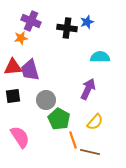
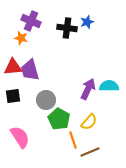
orange star: rotated 24 degrees clockwise
cyan semicircle: moved 9 px right, 29 px down
yellow semicircle: moved 6 px left
brown line: rotated 36 degrees counterclockwise
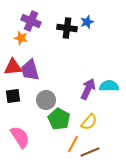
orange line: moved 4 px down; rotated 48 degrees clockwise
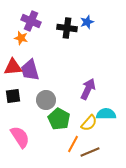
cyan semicircle: moved 3 px left, 28 px down
yellow semicircle: moved 1 px down
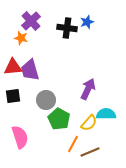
purple cross: rotated 24 degrees clockwise
pink semicircle: rotated 15 degrees clockwise
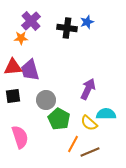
orange star: rotated 16 degrees counterclockwise
yellow semicircle: rotated 90 degrees clockwise
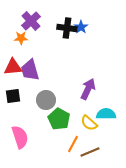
blue star: moved 6 px left, 5 px down; rotated 16 degrees counterclockwise
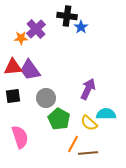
purple cross: moved 5 px right, 8 px down
black cross: moved 12 px up
purple trapezoid: rotated 20 degrees counterclockwise
gray circle: moved 2 px up
brown line: moved 2 px left, 1 px down; rotated 18 degrees clockwise
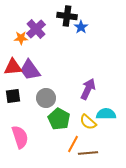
yellow semicircle: moved 1 px left, 1 px up
